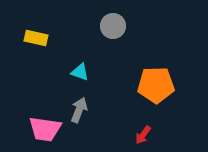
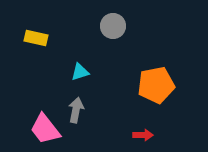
cyan triangle: rotated 36 degrees counterclockwise
orange pentagon: rotated 9 degrees counterclockwise
gray arrow: moved 3 px left; rotated 10 degrees counterclockwise
pink trapezoid: rotated 44 degrees clockwise
red arrow: rotated 126 degrees counterclockwise
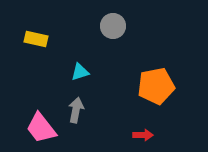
yellow rectangle: moved 1 px down
orange pentagon: moved 1 px down
pink trapezoid: moved 4 px left, 1 px up
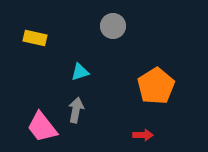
yellow rectangle: moved 1 px left, 1 px up
orange pentagon: rotated 21 degrees counterclockwise
pink trapezoid: moved 1 px right, 1 px up
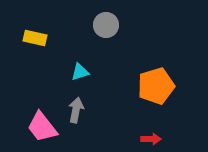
gray circle: moved 7 px left, 1 px up
orange pentagon: rotated 15 degrees clockwise
red arrow: moved 8 px right, 4 px down
